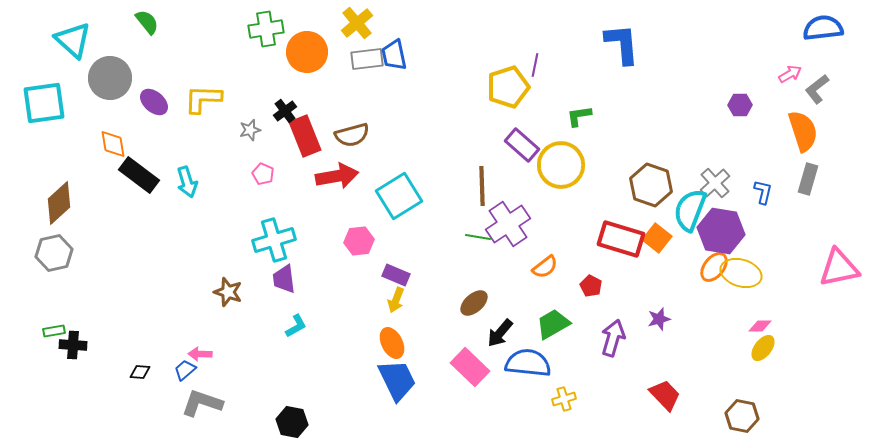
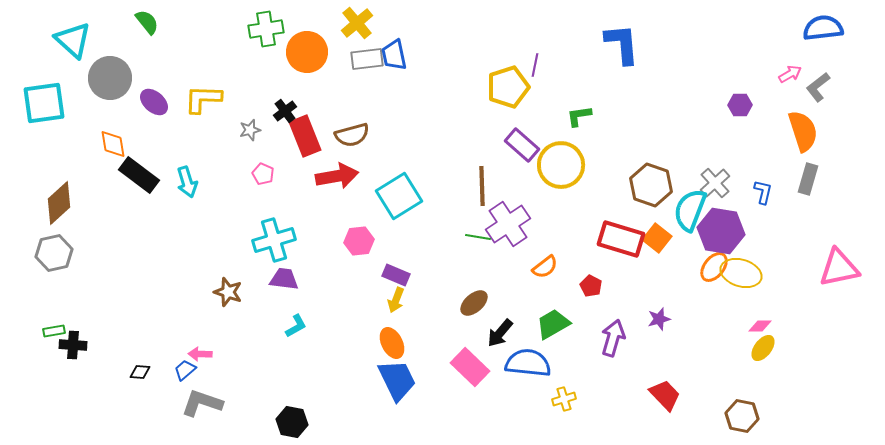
gray L-shape at (817, 89): moved 1 px right, 2 px up
purple trapezoid at (284, 279): rotated 104 degrees clockwise
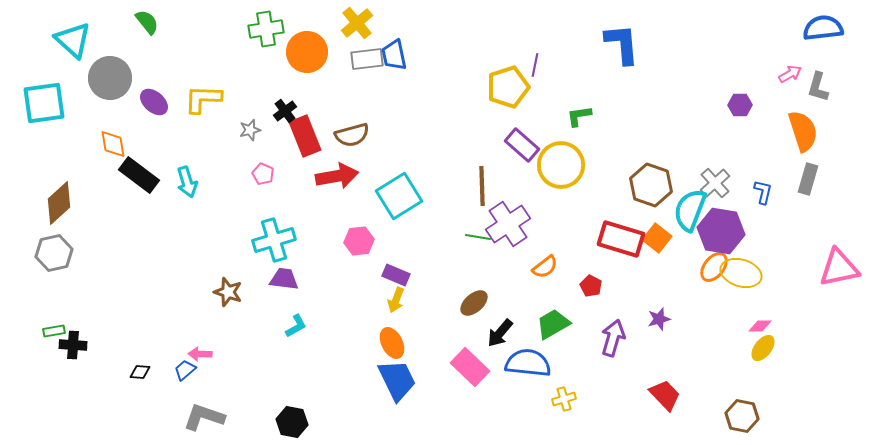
gray L-shape at (818, 87): rotated 36 degrees counterclockwise
gray L-shape at (202, 403): moved 2 px right, 14 px down
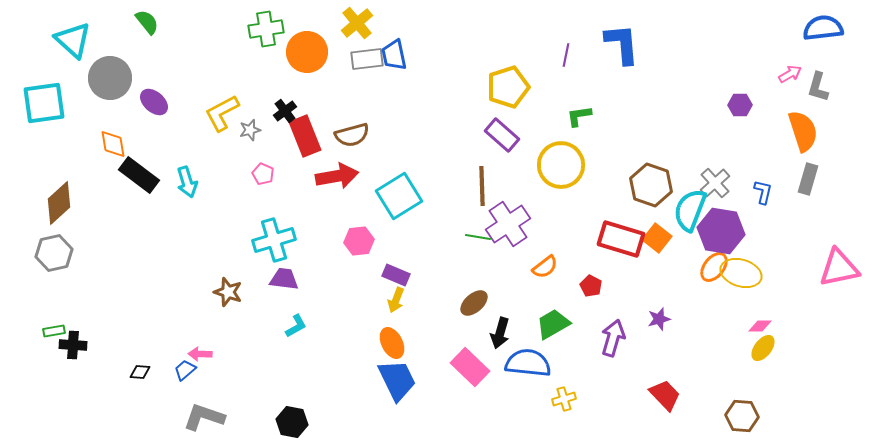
purple line at (535, 65): moved 31 px right, 10 px up
yellow L-shape at (203, 99): moved 19 px right, 14 px down; rotated 30 degrees counterclockwise
purple rectangle at (522, 145): moved 20 px left, 10 px up
black arrow at (500, 333): rotated 24 degrees counterclockwise
brown hexagon at (742, 416): rotated 8 degrees counterclockwise
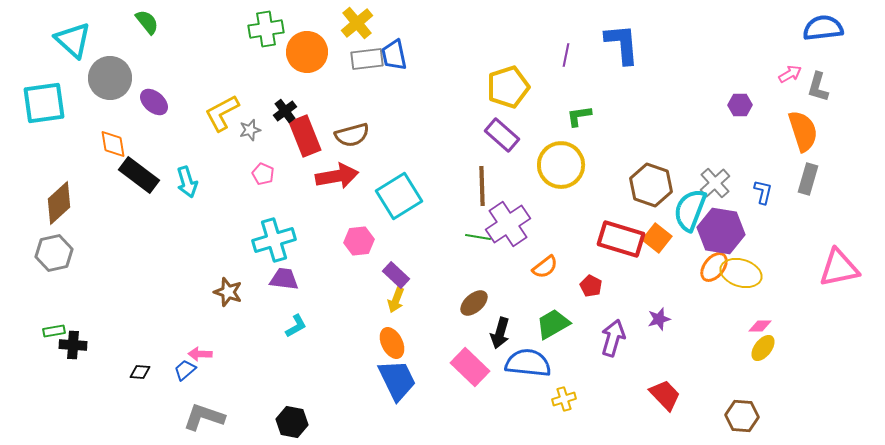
purple rectangle at (396, 275): rotated 20 degrees clockwise
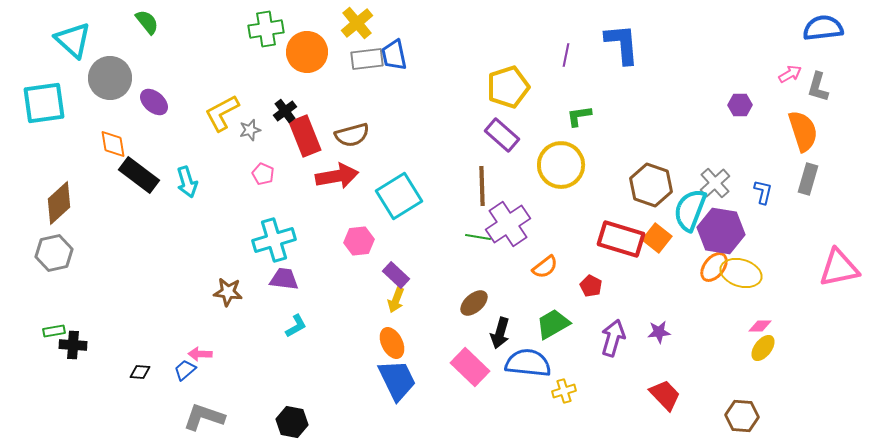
brown star at (228, 292): rotated 12 degrees counterclockwise
purple star at (659, 319): moved 13 px down; rotated 10 degrees clockwise
yellow cross at (564, 399): moved 8 px up
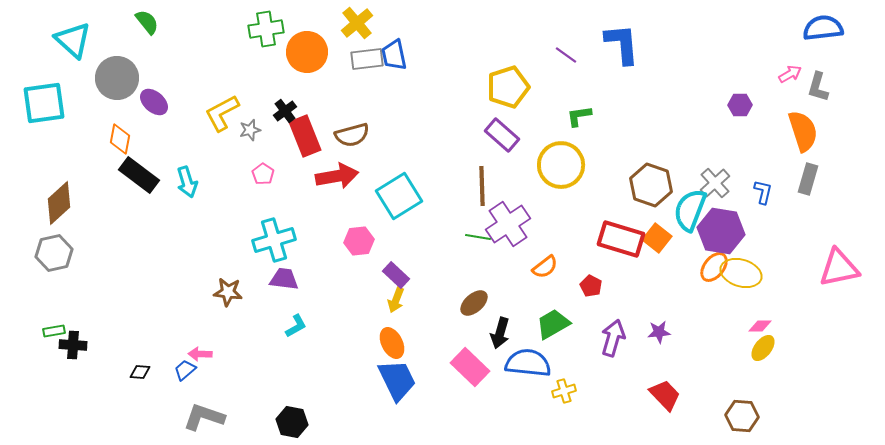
purple line at (566, 55): rotated 65 degrees counterclockwise
gray circle at (110, 78): moved 7 px right
orange diamond at (113, 144): moved 7 px right, 5 px up; rotated 20 degrees clockwise
pink pentagon at (263, 174): rotated 10 degrees clockwise
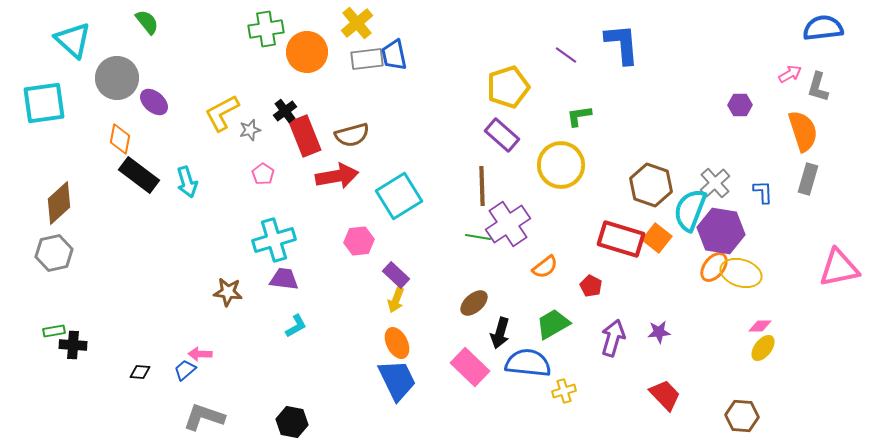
blue L-shape at (763, 192): rotated 15 degrees counterclockwise
orange ellipse at (392, 343): moved 5 px right
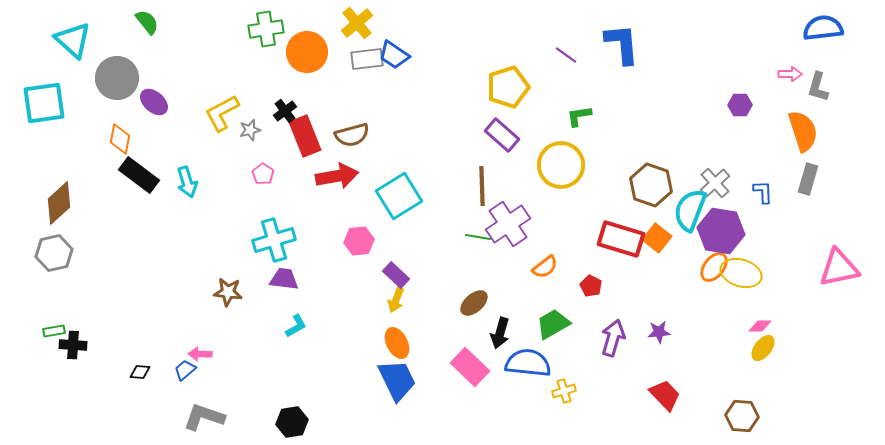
blue trapezoid at (394, 55): rotated 44 degrees counterclockwise
pink arrow at (790, 74): rotated 30 degrees clockwise
black hexagon at (292, 422): rotated 20 degrees counterclockwise
